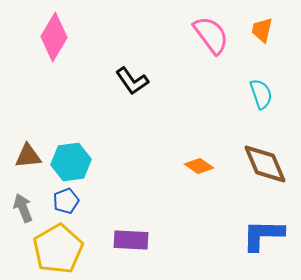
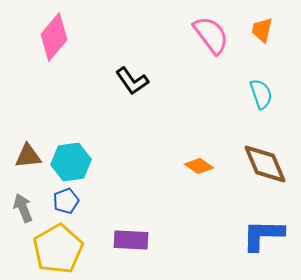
pink diamond: rotated 9 degrees clockwise
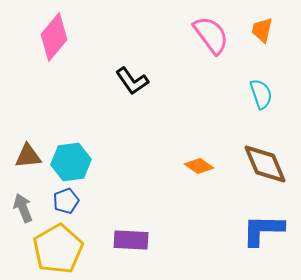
blue L-shape: moved 5 px up
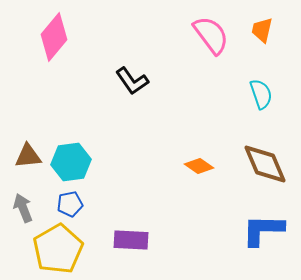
blue pentagon: moved 4 px right, 3 px down; rotated 10 degrees clockwise
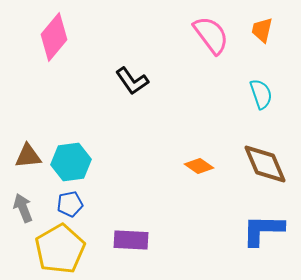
yellow pentagon: moved 2 px right
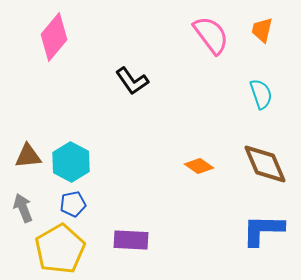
cyan hexagon: rotated 24 degrees counterclockwise
blue pentagon: moved 3 px right
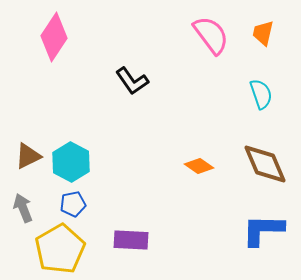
orange trapezoid: moved 1 px right, 3 px down
pink diamond: rotated 6 degrees counterclockwise
brown triangle: rotated 20 degrees counterclockwise
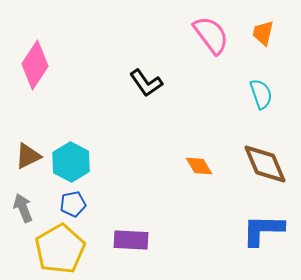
pink diamond: moved 19 px left, 28 px down
black L-shape: moved 14 px right, 2 px down
orange diamond: rotated 24 degrees clockwise
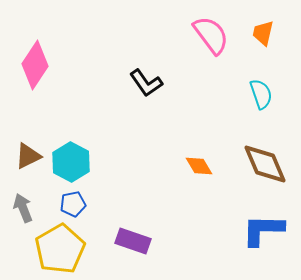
purple rectangle: moved 2 px right, 1 px down; rotated 16 degrees clockwise
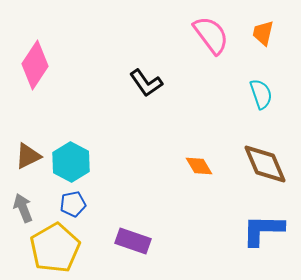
yellow pentagon: moved 5 px left, 1 px up
